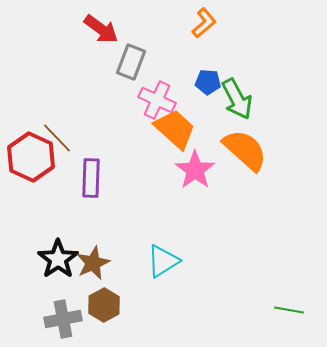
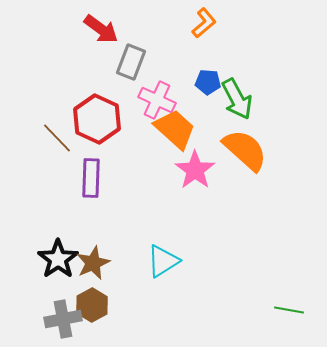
red hexagon: moved 66 px right, 38 px up
brown hexagon: moved 12 px left
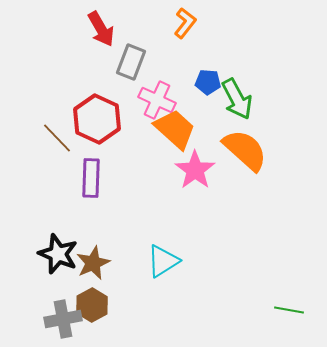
orange L-shape: moved 19 px left; rotated 12 degrees counterclockwise
red arrow: rotated 24 degrees clockwise
black star: moved 5 px up; rotated 15 degrees counterclockwise
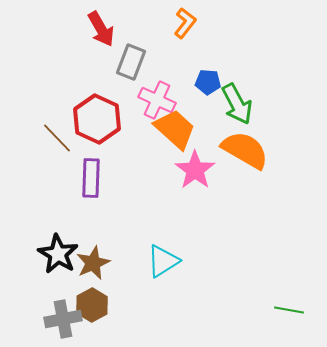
green arrow: moved 5 px down
orange semicircle: rotated 12 degrees counterclockwise
black star: rotated 9 degrees clockwise
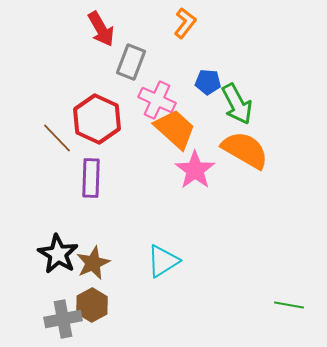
green line: moved 5 px up
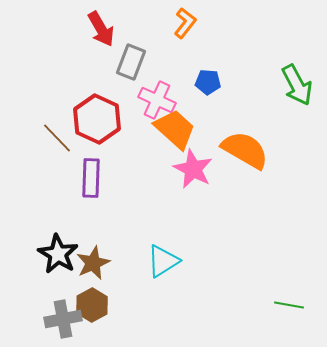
green arrow: moved 60 px right, 19 px up
pink star: moved 2 px left, 1 px up; rotated 9 degrees counterclockwise
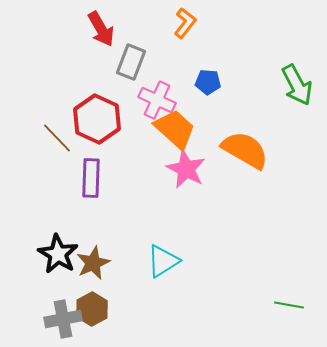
pink star: moved 7 px left
brown hexagon: moved 4 px down
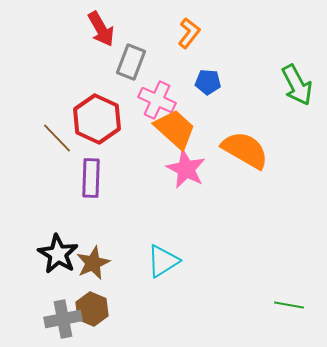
orange L-shape: moved 4 px right, 10 px down
brown hexagon: rotated 8 degrees counterclockwise
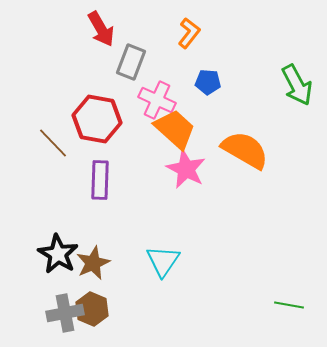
red hexagon: rotated 15 degrees counterclockwise
brown line: moved 4 px left, 5 px down
purple rectangle: moved 9 px right, 2 px down
cyan triangle: rotated 24 degrees counterclockwise
gray cross: moved 2 px right, 6 px up
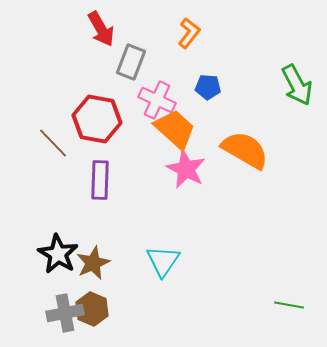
blue pentagon: moved 5 px down
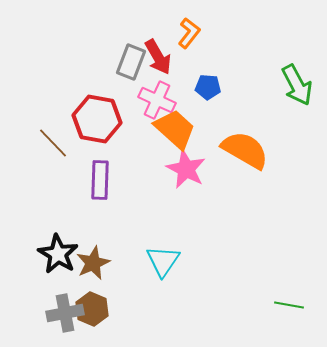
red arrow: moved 57 px right, 28 px down
